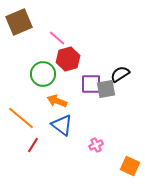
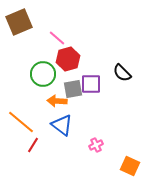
black semicircle: moved 2 px right, 1 px up; rotated 102 degrees counterclockwise
gray square: moved 33 px left
orange arrow: rotated 18 degrees counterclockwise
orange line: moved 4 px down
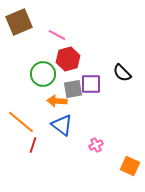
pink line: moved 3 px up; rotated 12 degrees counterclockwise
red line: rotated 14 degrees counterclockwise
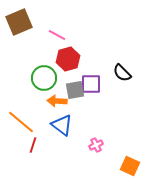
green circle: moved 1 px right, 4 px down
gray square: moved 2 px right, 1 px down
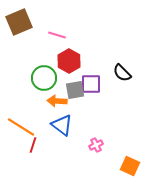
pink line: rotated 12 degrees counterclockwise
red hexagon: moved 1 px right, 2 px down; rotated 15 degrees counterclockwise
orange line: moved 5 px down; rotated 8 degrees counterclockwise
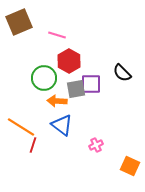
gray square: moved 1 px right, 1 px up
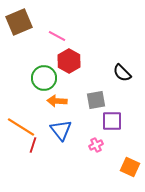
pink line: moved 1 px down; rotated 12 degrees clockwise
purple square: moved 21 px right, 37 px down
gray square: moved 20 px right, 11 px down
blue triangle: moved 1 px left, 5 px down; rotated 15 degrees clockwise
orange square: moved 1 px down
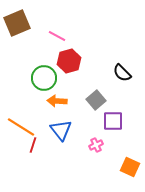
brown square: moved 2 px left, 1 px down
red hexagon: rotated 15 degrees clockwise
gray square: rotated 30 degrees counterclockwise
purple square: moved 1 px right
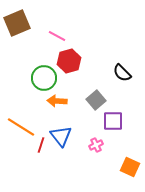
blue triangle: moved 6 px down
red line: moved 8 px right
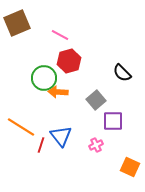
pink line: moved 3 px right, 1 px up
orange arrow: moved 1 px right, 9 px up
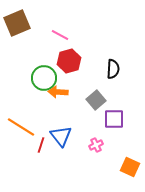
black semicircle: moved 9 px left, 4 px up; rotated 132 degrees counterclockwise
purple square: moved 1 px right, 2 px up
